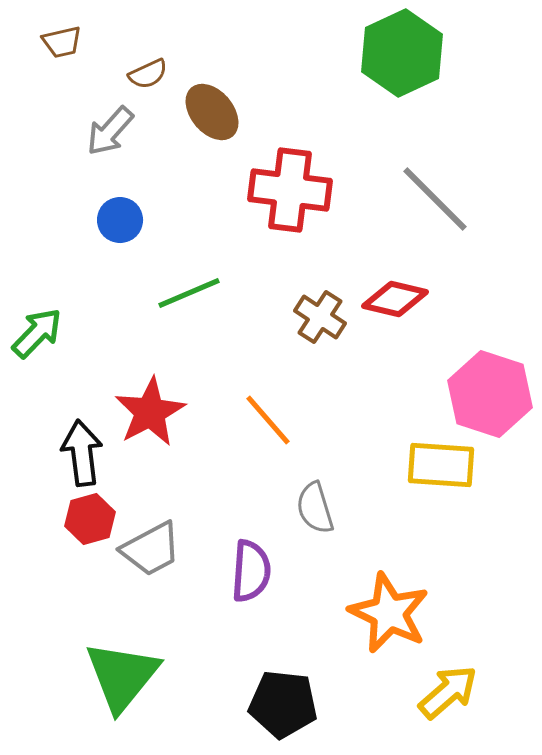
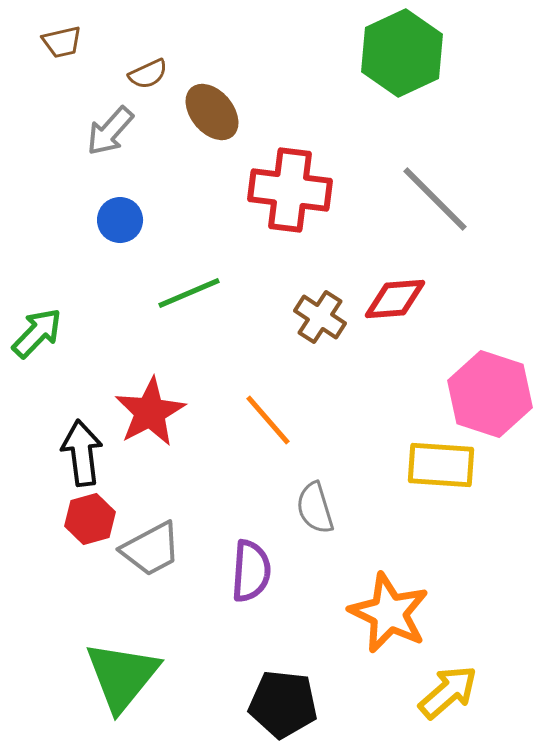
red diamond: rotated 18 degrees counterclockwise
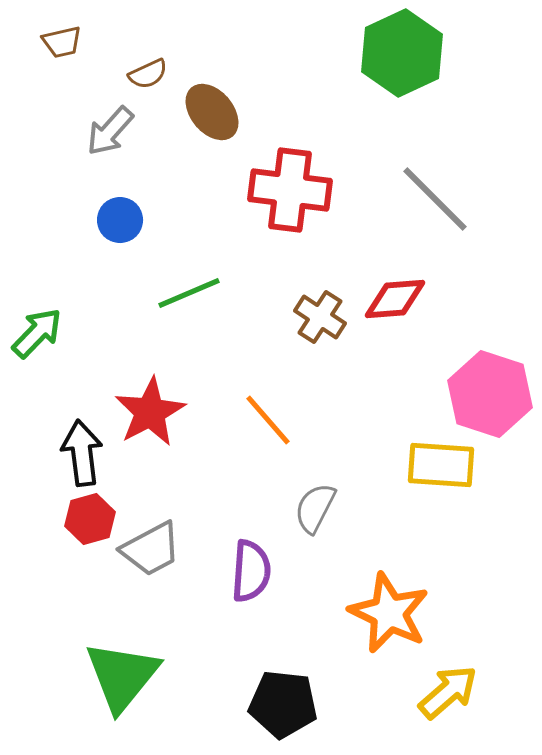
gray semicircle: rotated 44 degrees clockwise
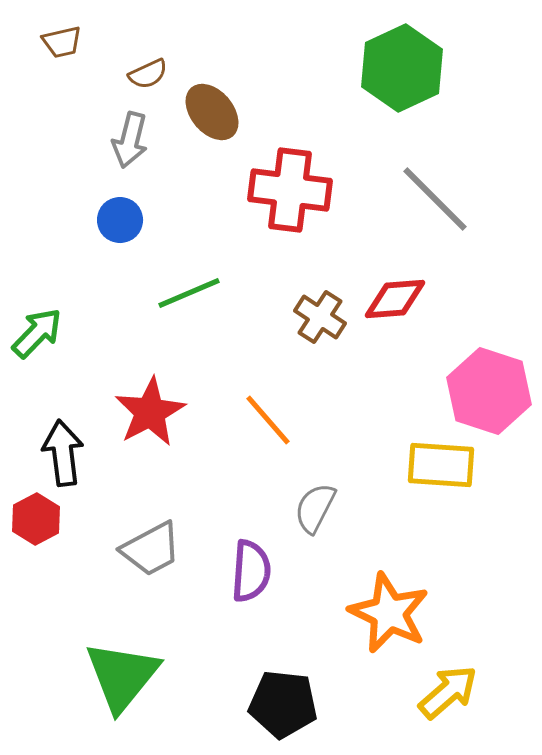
green hexagon: moved 15 px down
gray arrow: moved 20 px right, 9 px down; rotated 28 degrees counterclockwise
pink hexagon: moved 1 px left, 3 px up
black arrow: moved 19 px left
red hexagon: moved 54 px left; rotated 12 degrees counterclockwise
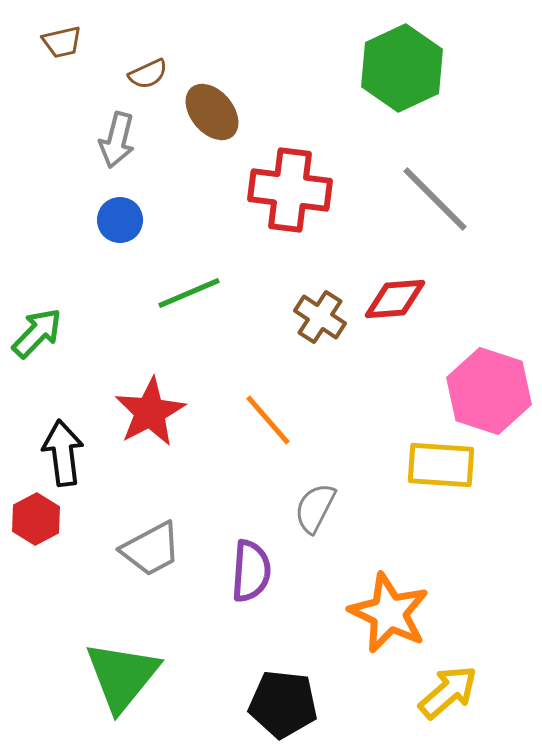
gray arrow: moved 13 px left
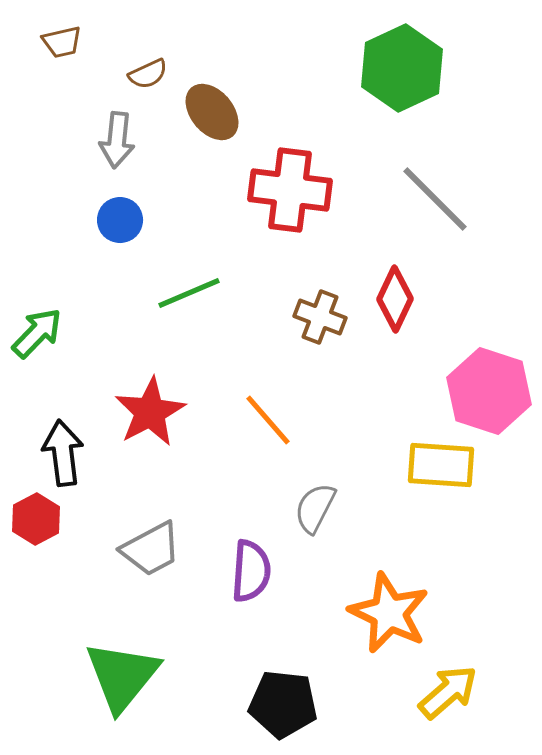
gray arrow: rotated 8 degrees counterclockwise
red diamond: rotated 60 degrees counterclockwise
brown cross: rotated 12 degrees counterclockwise
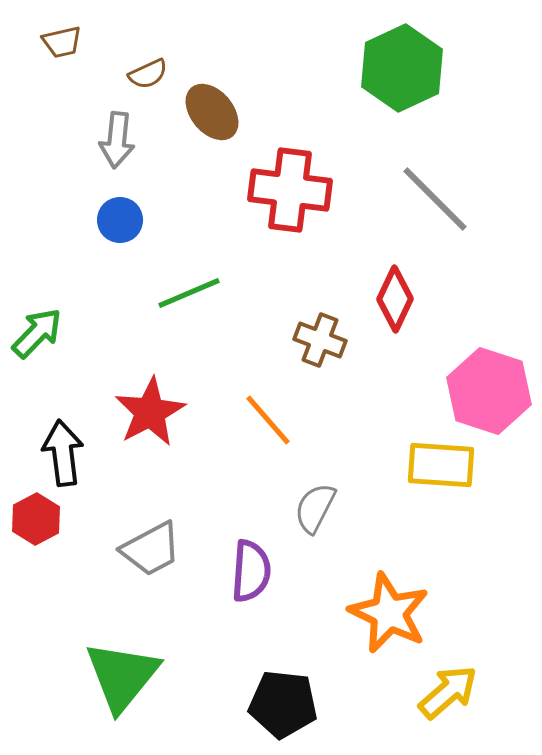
brown cross: moved 23 px down
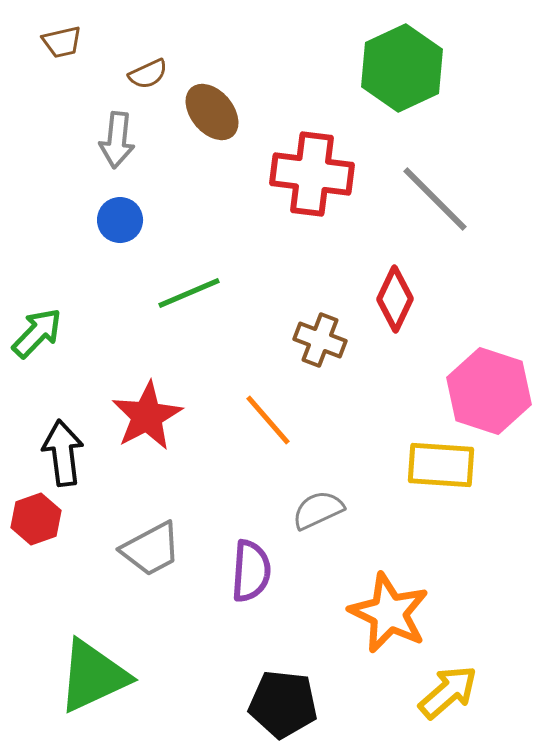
red cross: moved 22 px right, 16 px up
red star: moved 3 px left, 4 px down
gray semicircle: moved 3 px right, 2 px down; rotated 38 degrees clockwise
red hexagon: rotated 9 degrees clockwise
green triangle: moved 29 px left; rotated 26 degrees clockwise
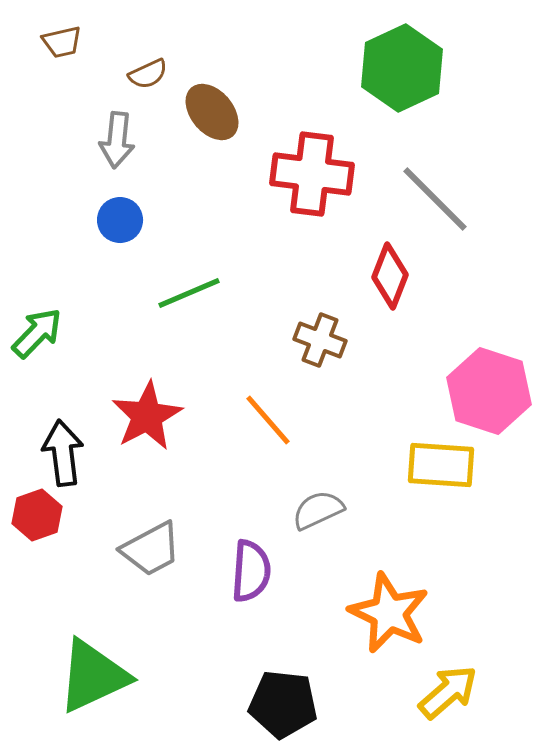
red diamond: moved 5 px left, 23 px up; rotated 4 degrees counterclockwise
red hexagon: moved 1 px right, 4 px up
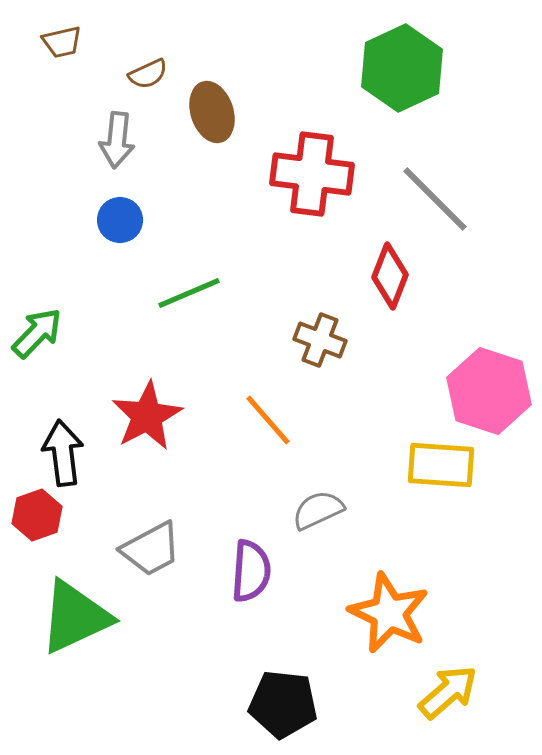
brown ellipse: rotated 22 degrees clockwise
green triangle: moved 18 px left, 59 px up
